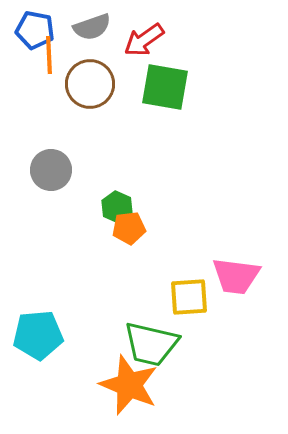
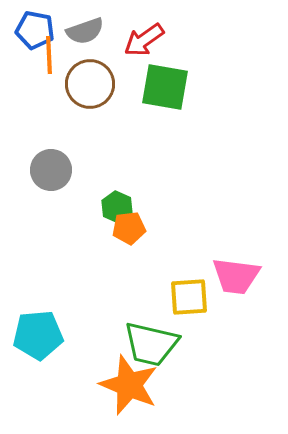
gray semicircle: moved 7 px left, 4 px down
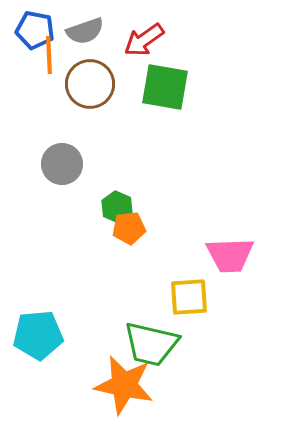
gray circle: moved 11 px right, 6 px up
pink trapezoid: moved 6 px left, 21 px up; rotated 9 degrees counterclockwise
orange star: moved 5 px left; rotated 10 degrees counterclockwise
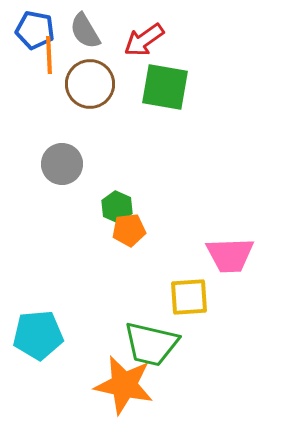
gray semicircle: rotated 78 degrees clockwise
orange pentagon: moved 2 px down
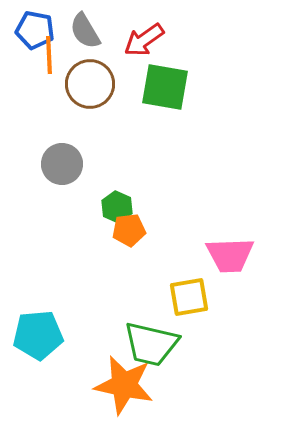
yellow square: rotated 6 degrees counterclockwise
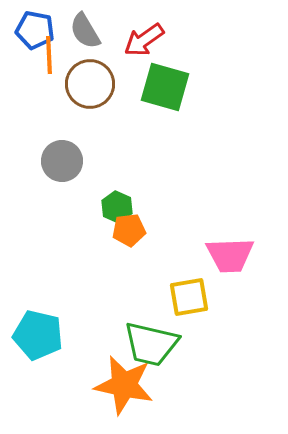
green square: rotated 6 degrees clockwise
gray circle: moved 3 px up
cyan pentagon: rotated 18 degrees clockwise
